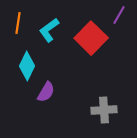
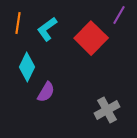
cyan L-shape: moved 2 px left, 1 px up
cyan diamond: moved 1 px down
gray cross: moved 3 px right; rotated 25 degrees counterclockwise
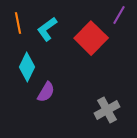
orange line: rotated 20 degrees counterclockwise
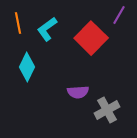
purple semicircle: moved 32 px right; rotated 55 degrees clockwise
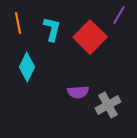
cyan L-shape: moved 5 px right; rotated 140 degrees clockwise
red square: moved 1 px left, 1 px up
gray cross: moved 1 px right, 5 px up
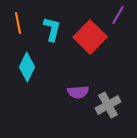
purple line: moved 1 px left
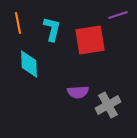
purple line: rotated 42 degrees clockwise
red square: moved 3 px down; rotated 36 degrees clockwise
cyan diamond: moved 2 px right, 3 px up; rotated 28 degrees counterclockwise
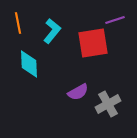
purple line: moved 3 px left, 5 px down
cyan L-shape: moved 2 px down; rotated 25 degrees clockwise
red square: moved 3 px right, 3 px down
purple semicircle: rotated 25 degrees counterclockwise
gray cross: moved 1 px up
